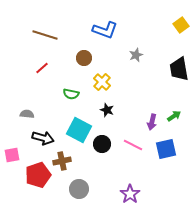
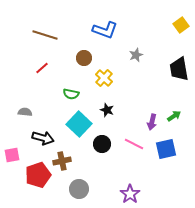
yellow cross: moved 2 px right, 4 px up
gray semicircle: moved 2 px left, 2 px up
cyan square: moved 6 px up; rotated 15 degrees clockwise
pink line: moved 1 px right, 1 px up
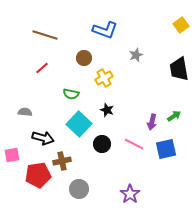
yellow cross: rotated 18 degrees clockwise
red pentagon: rotated 10 degrees clockwise
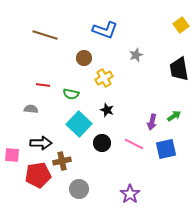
red line: moved 1 px right, 17 px down; rotated 48 degrees clockwise
gray semicircle: moved 6 px right, 3 px up
black arrow: moved 2 px left, 5 px down; rotated 15 degrees counterclockwise
black circle: moved 1 px up
pink square: rotated 14 degrees clockwise
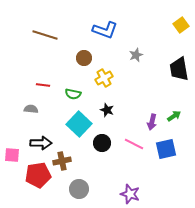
green semicircle: moved 2 px right
purple star: rotated 18 degrees counterclockwise
